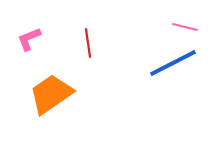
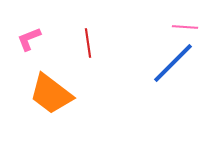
pink line: rotated 10 degrees counterclockwise
blue line: rotated 18 degrees counterclockwise
orange trapezoid: rotated 108 degrees counterclockwise
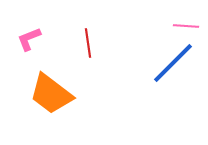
pink line: moved 1 px right, 1 px up
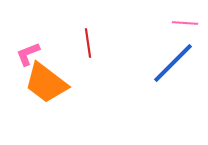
pink line: moved 1 px left, 3 px up
pink L-shape: moved 1 px left, 15 px down
orange trapezoid: moved 5 px left, 11 px up
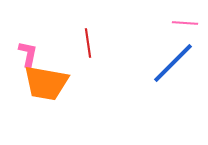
pink L-shape: rotated 124 degrees clockwise
orange trapezoid: rotated 27 degrees counterclockwise
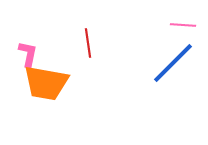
pink line: moved 2 px left, 2 px down
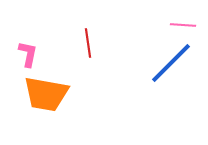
blue line: moved 2 px left
orange trapezoid: moved 11 px down
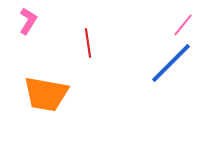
pink line: rotated 55 degrees counterclockwise
pink L-shape: moved 33 px up; rotated 20 degrees clockwise
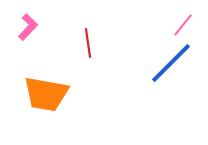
pink L-shape: moved 6 px down; rotated 12 degrees clockwise
